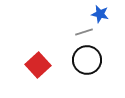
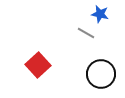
gray line: moved 2 px right, 1 px down; rotated 48 degrees clockwise
black circle: moved 14 px right, 14 px down
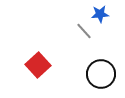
blue star: rotated 18 degrees counterclockwise
gray line: moved 2 px left, 2 px up; rotated 18 degrees clockwise
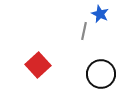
blue star: rotated 30 degrees clockwise
gray line: rotated 54 degrees clockwise
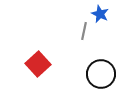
red square: moved 1 px up
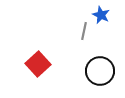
blue star: moved 1 px right, 1 px down
black circle: moved 1 px left, 3 px up
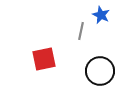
gray line: moved 3 px left
red square: moved 6 px right, 5 px up; rotated 30 degrees clockwise
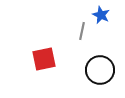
gray line: moved 1 px right
black circle: moved 1 px up
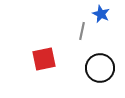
blue star: moved 1 px up
black circle: moved 2 px up
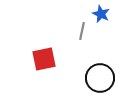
black circle: moved 10 px down
